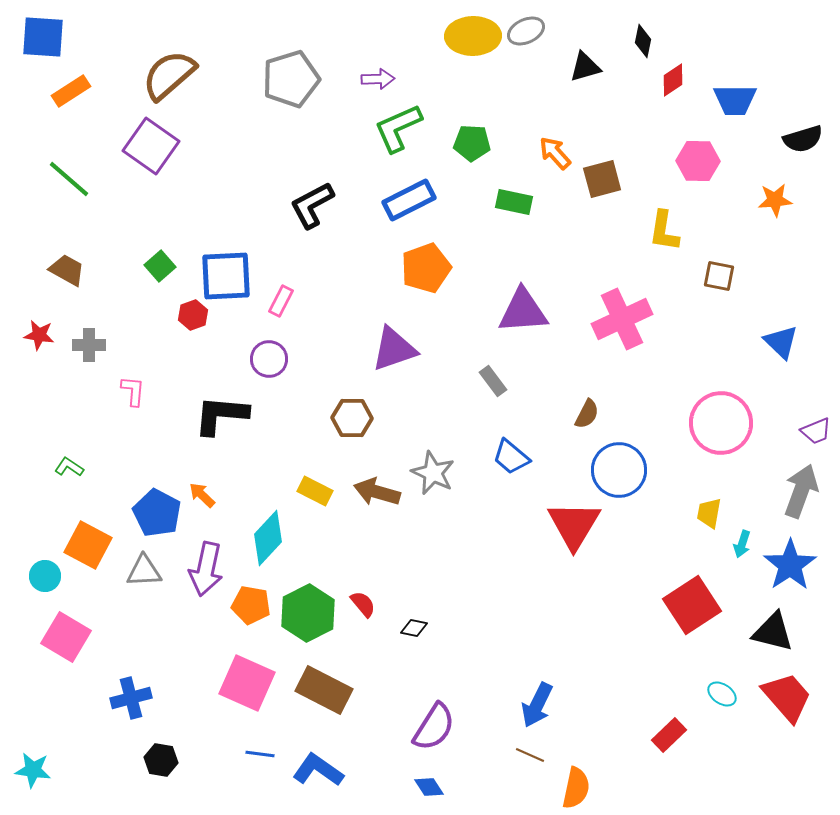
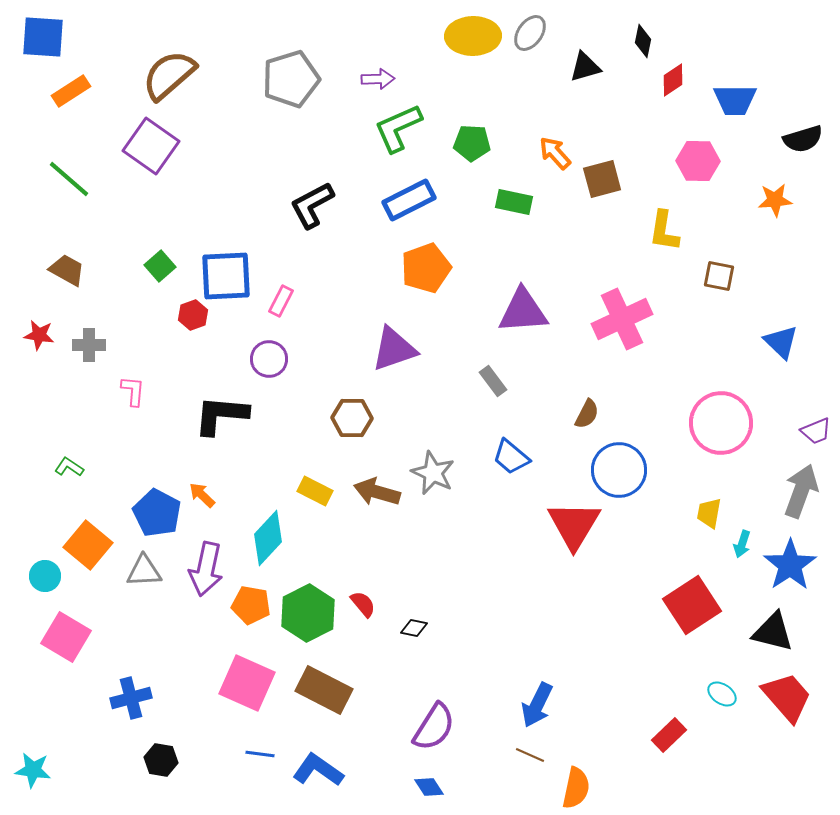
gray ellipse at (526, 31): moved 4 px right, 2 px down; rotated 30 degrees counterclockwise
orange square at (88, 545): rotated 12 degrees clockwise
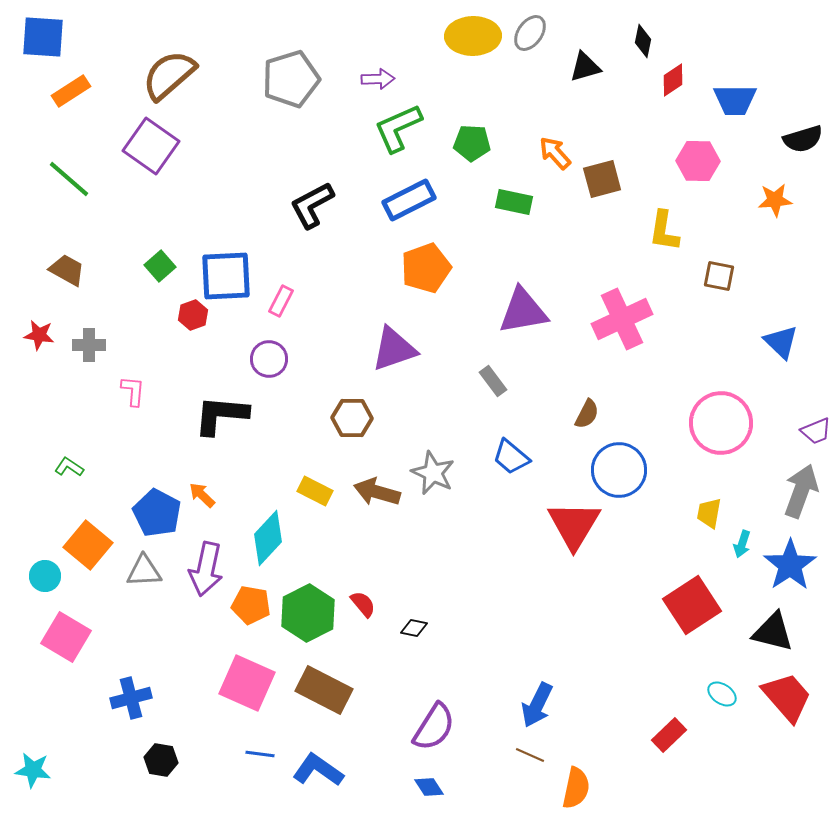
purple triangle at (523, 311): rotated 6 degrees counterclockwise
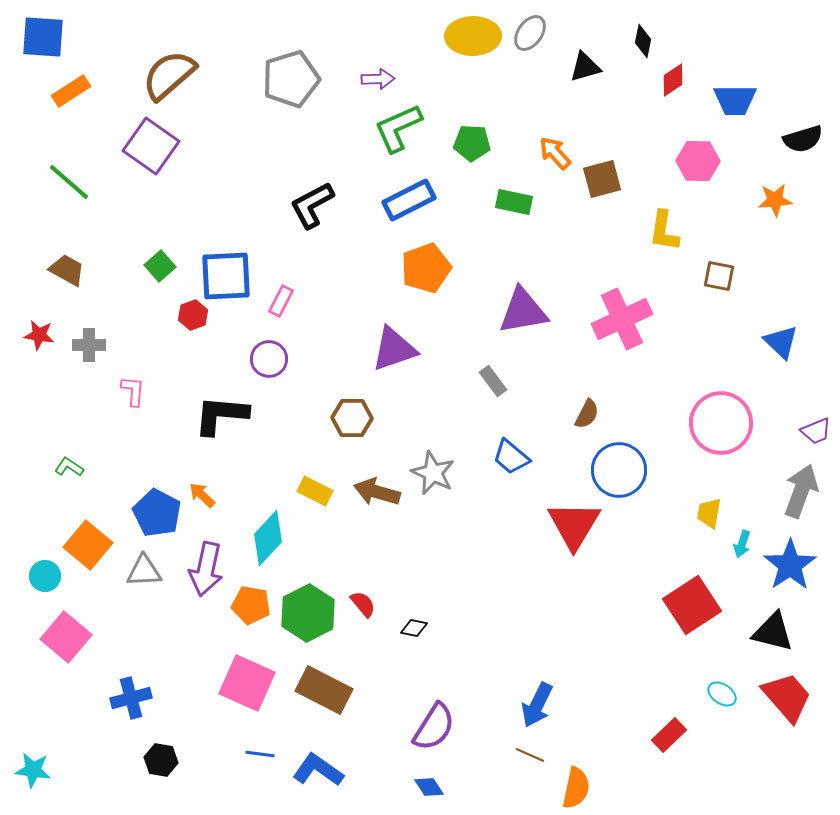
green line at (69, 179): moved 3 px down
pink square at (66, 637): rotated 9 degrees clockwise
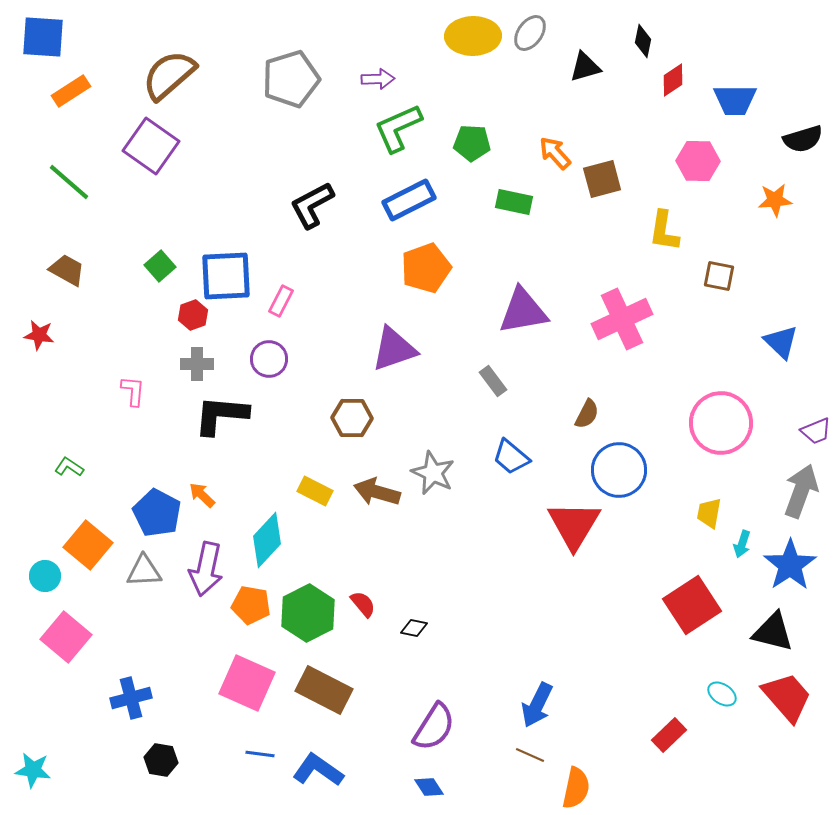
gray cross at (89, 345): moved 108 px right, 19 px down
cyan diamond at (268, 538): moved 1 px left, 2 px down
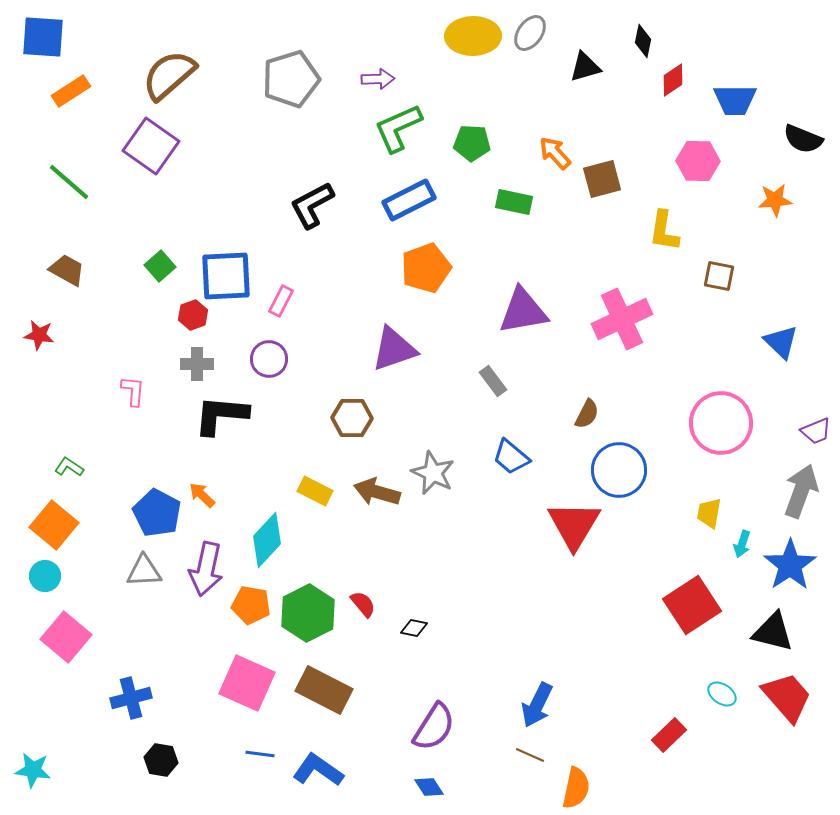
black semicircle at (803, 139): rotated 39 degrees clockwise
orange square at (88, 545): moved 34 px left, 20 px up
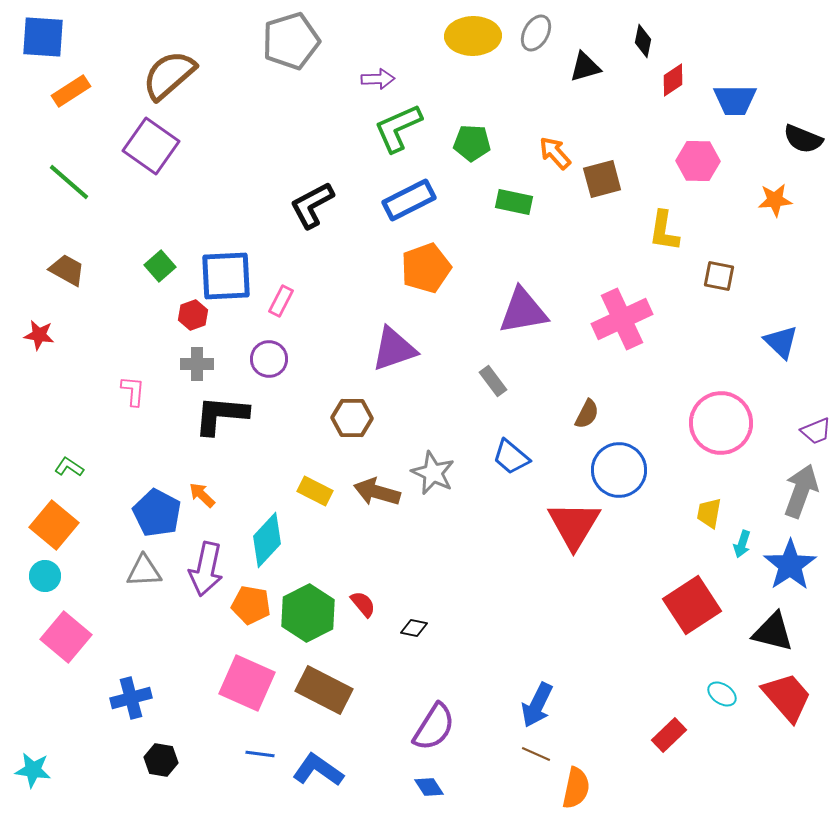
gray ellipse at (530, 33): moved 6 px right; rotated 6 degrees counterclockwise
gray pentagon at (291, 79): moved 38 px up
brown line at (530, 755): moved 6 px right, 1 px up
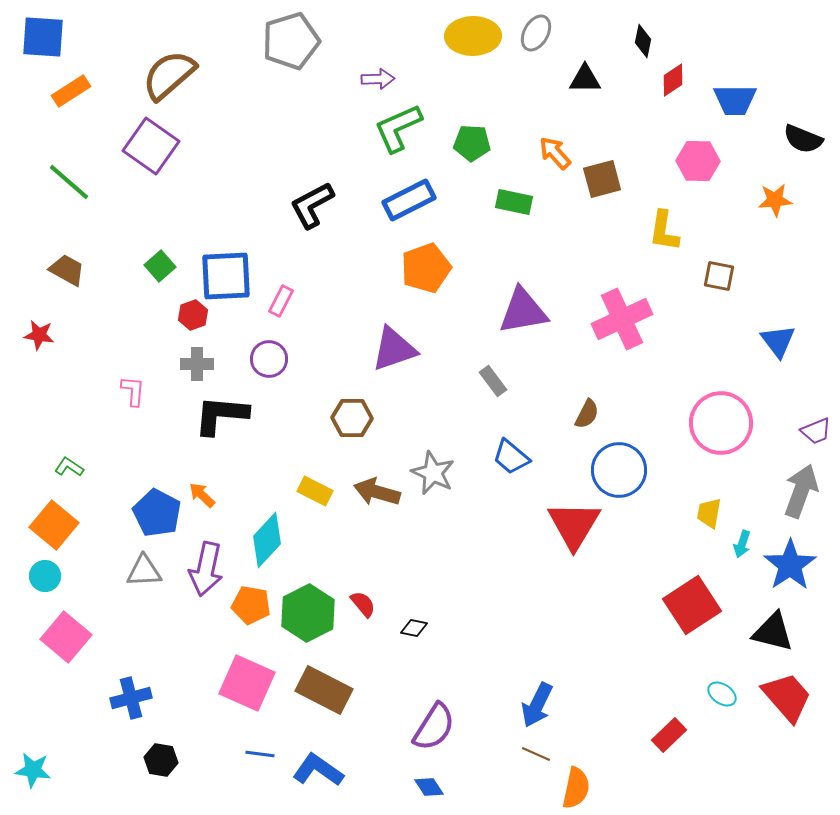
black triangle at (585, 67): moved 12 px down; rotated 16 degrees clockwise
blue triangle at (781, 342): moved 3 px left, 1 px up; rotated 9 degrees clockwise
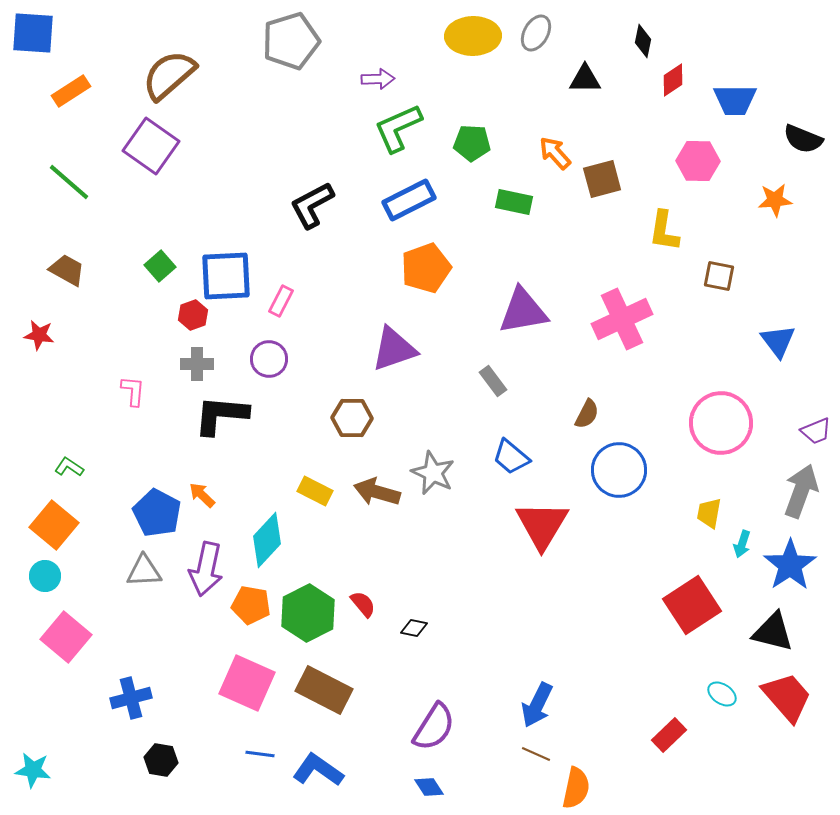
blue square at (43, 37): moved 10 px left, 4 px up
red triangle at (574, 525): moved 32 px left
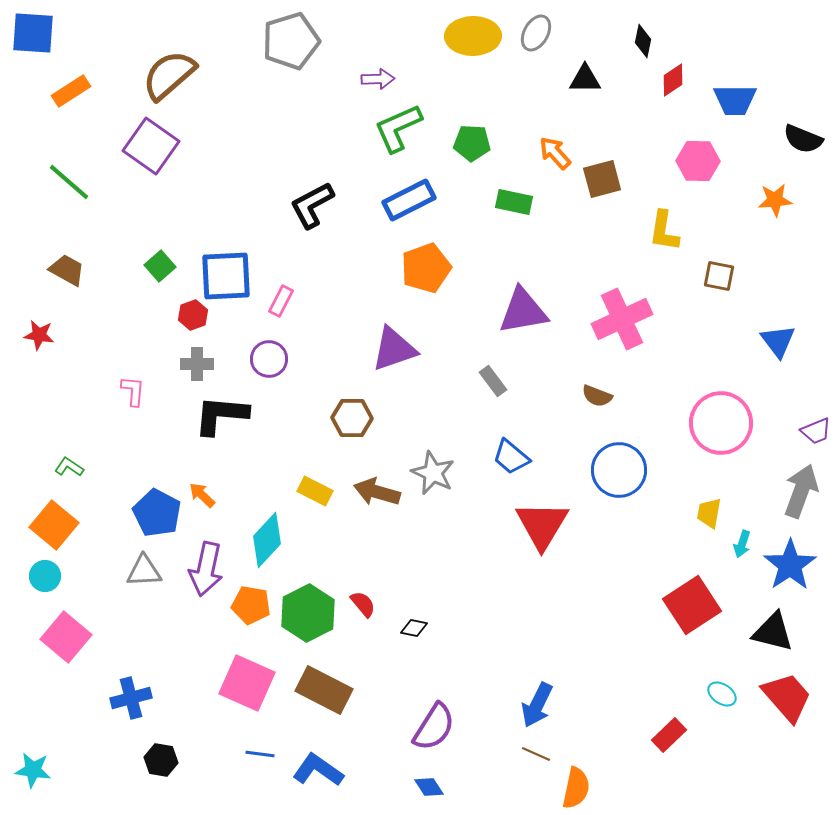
brown semicircle at (587, 414): moved 10 px right, 18 px up; rotated 84 degrees clockwise
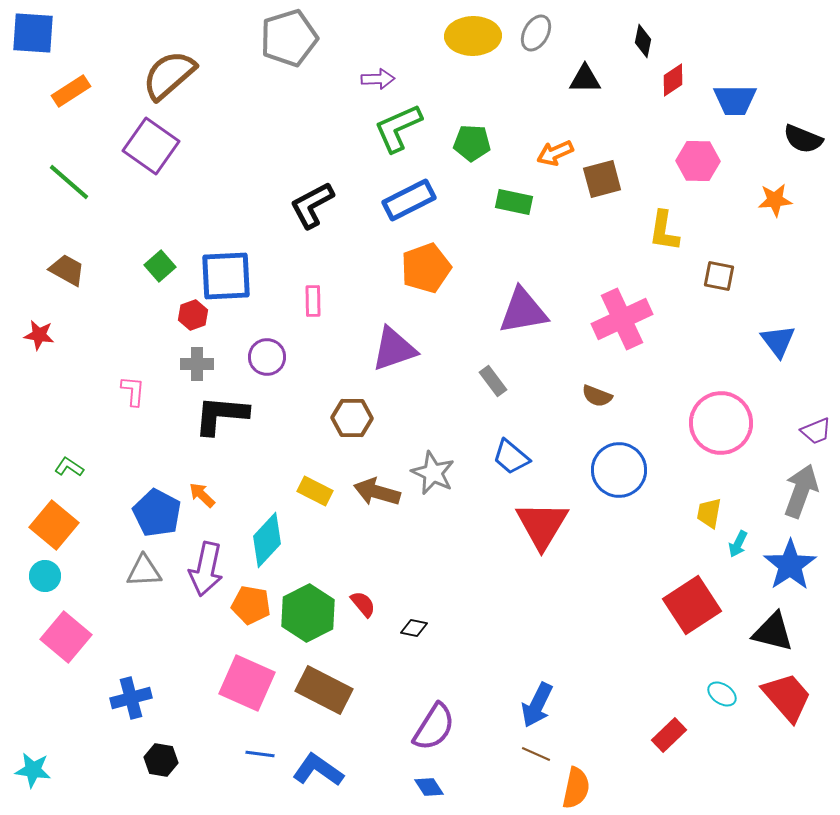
gray pentagon at (291, 41): moved 2 px left, 3 px up
orange arrow at (555, 153): rotated 72 degrees counterclockwise
pink rectangle at (281, 301): moved 32 px right; rotated 28 degrees counterclockwise
purple circle at (269, 359): moved 2 px left, 2 px up
cyan arrow at (742, 544): moved 4 px left; rotated 8 degrees clockwise
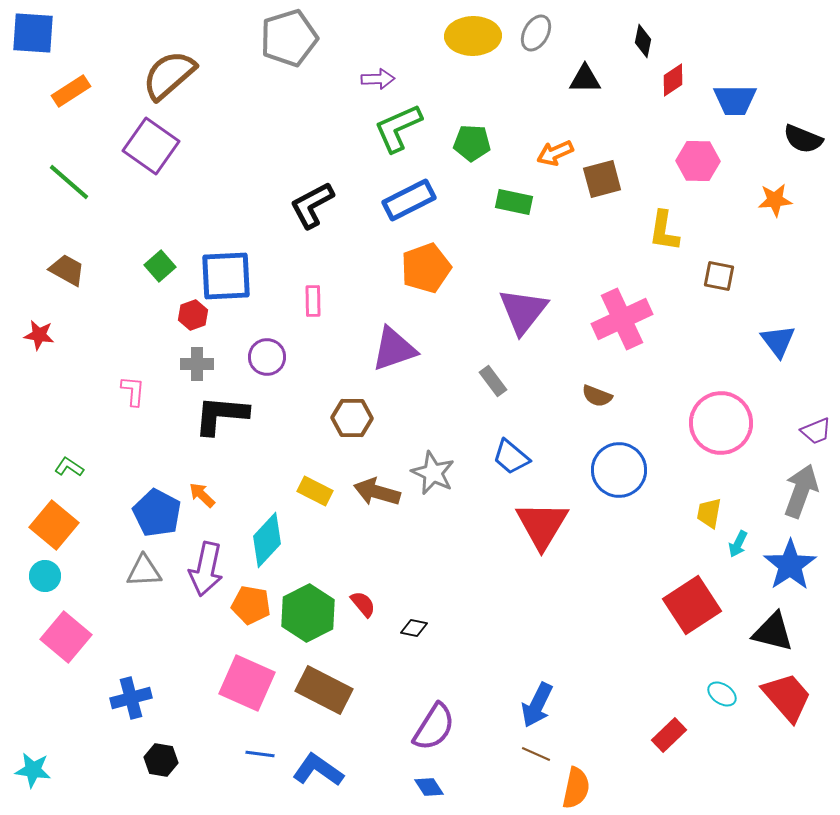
purple triangle at (523, 311): rotated 42 degrees counterclockwise
